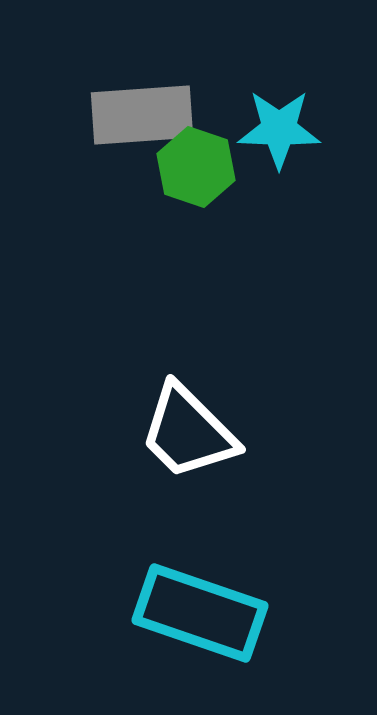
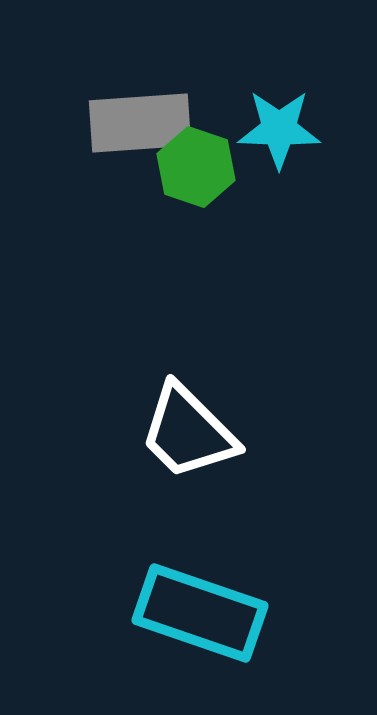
gray rectangle: moved 2 px left, 8 px down
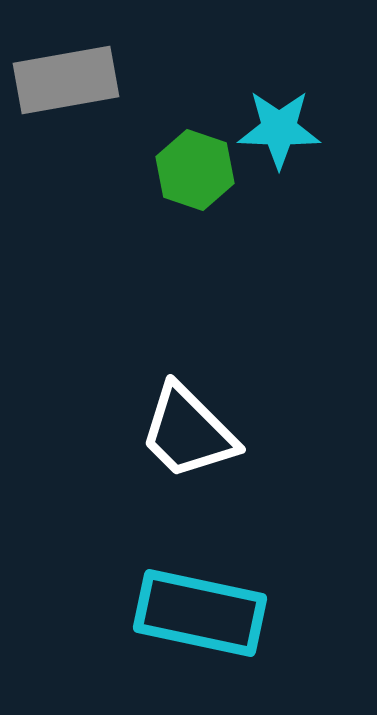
gray rectangle: moved 74 px left, 43 px up; rotated 6 degrees counterclockwise
green hexagon: moved 1 px left, 3 px down
cyan rectangle: rotated 7 degrees counterclockwise
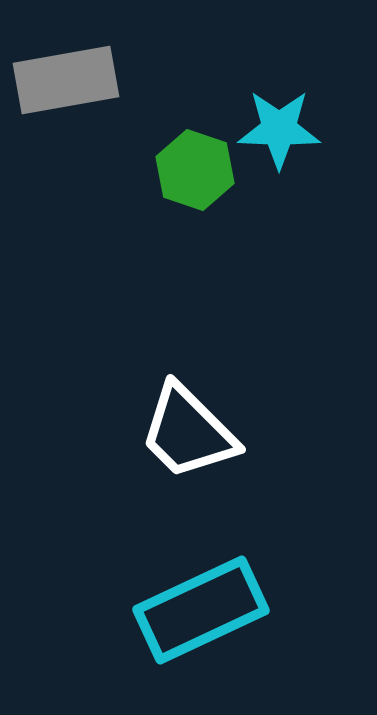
cyan rectangle: moved 1 px right, 3 px up; rotated 37 degrees counterclockwise
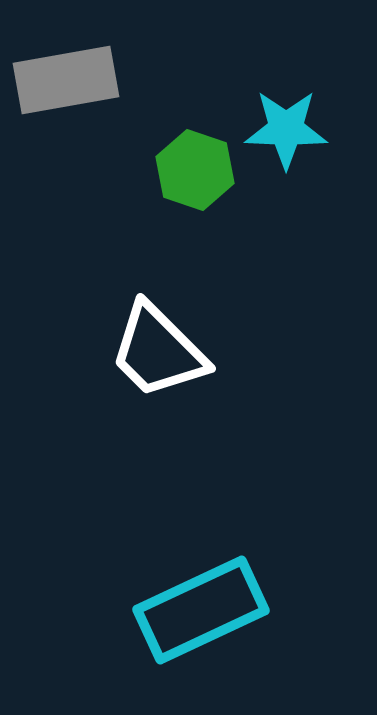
cyan star: moved 7 px right
white trapezoid: moved 30 px left, 81 px up
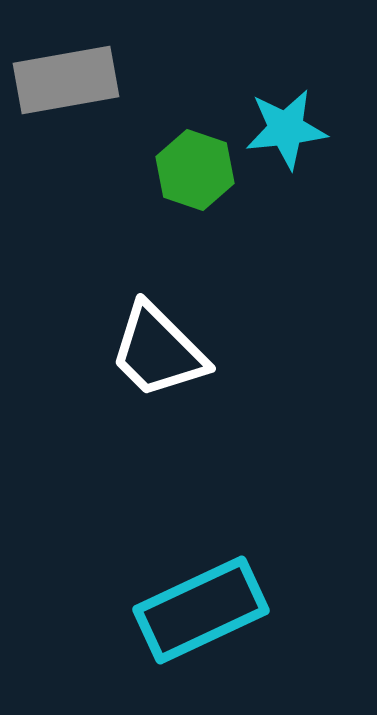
cyan star: rotated 8 degrees counterclockwise
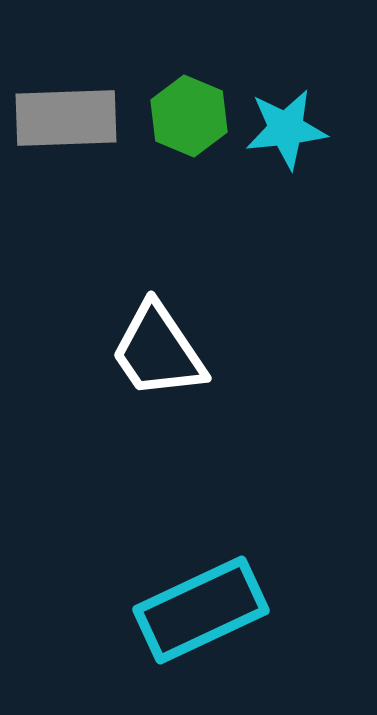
gray rectangle: moved 38 px down; rotated 8 degrees clockwise
green hexagon: moved 6 px left, 54 px up; rotated 4 degrees clockwise
white trapezoid: rotated 11 degrees clockwise
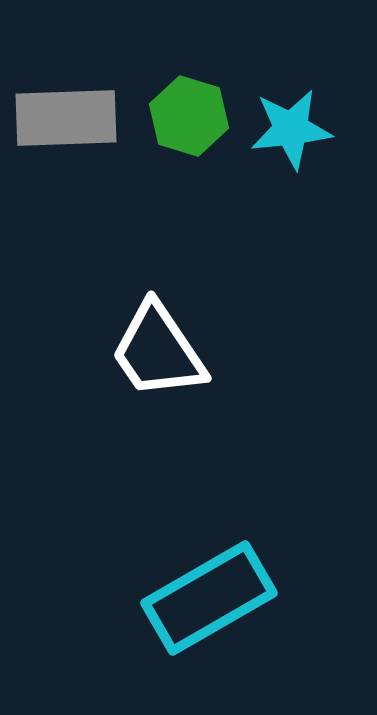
green hexagon: rotated 6 degrees counterclockwise
cyan star: moved 5 px right
cyan rectangle: moved 8 px right, 12 px up; rotated 5 degrees counterclockwise
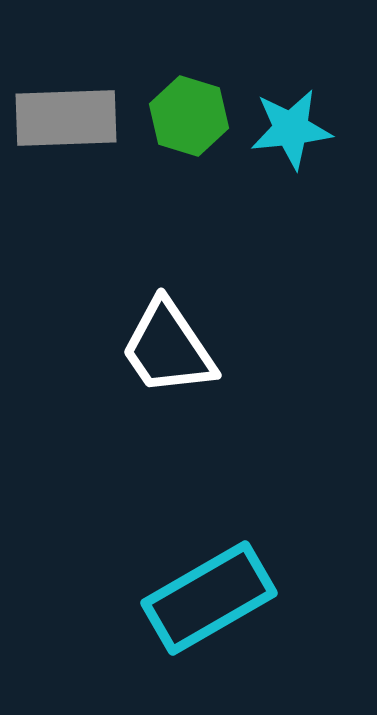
white trapezoid: moved 10 px right, 3 px up
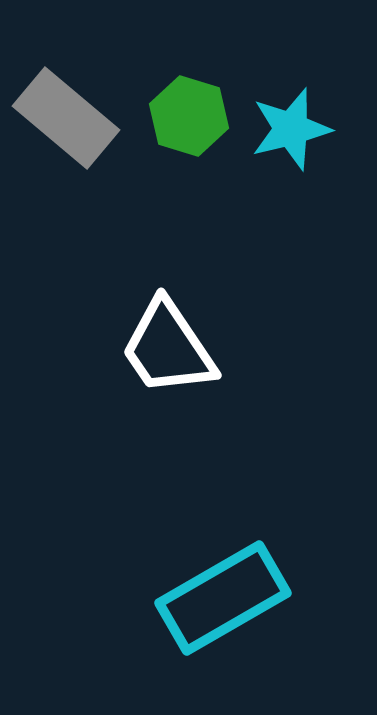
gray rectangle: rotated 42 degrees clockwise
cyan star: rotated 8 degrees counterclockwise
cyan rectangle: moved 14 px right
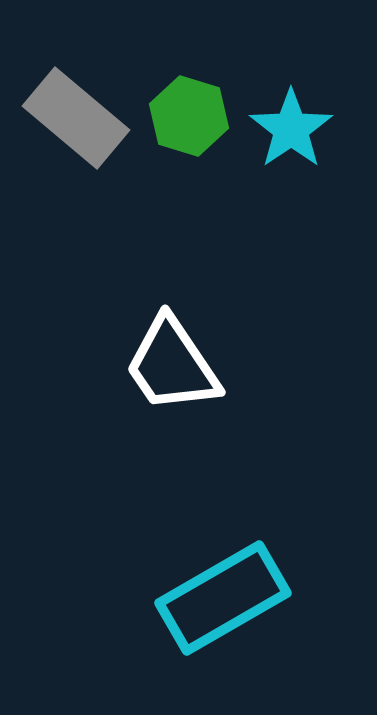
gray rectangle: moved 10 px right
cyan star: rotated 20 degrees counterclockwise
white trapezoid: moved 4 px right, 17 px down
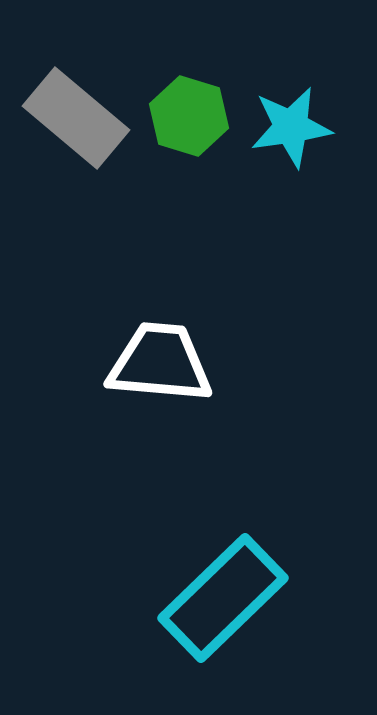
cyan star: moved 2 px up; rotated 26 degrees clockwise
white trapezoid: moved 12 px left, 2 px up; rotated 129 degrees clockwise
cyan rectangle: rotated 14 degrees counterclockwise
